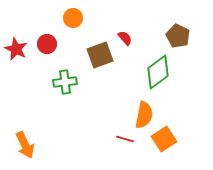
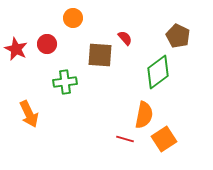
brown square: rotated 24 degrees clockwise
orange arrow: moved 4 px right, 31 px up
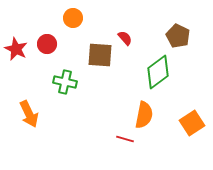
green cross: rotated 20 degrees clockwise
orange square: moved 28 px right, 16 px up
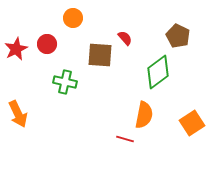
red star: rotated 20 degrees clockwise
orange arrow: moved 11 px left
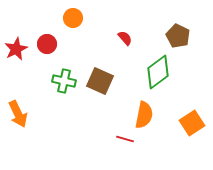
brown square: moved 26 px down; rotated 20 degrees clockwise
green cross: moved 1 px left, 1 px up
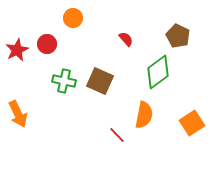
red semicircle: moved 1 px right, 1 px down
red star: moved 1 px right, 1 px down
red line: moved 8 px left, 4 px up; rotated 30 degrees clockwise
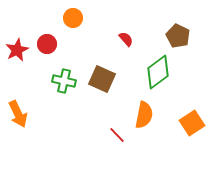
brown square: moved 2 px right, 2 px up
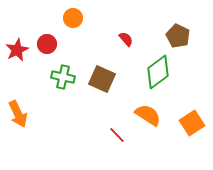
green cross: moved 1 px left, 4 px up
orange semicircle: moved 4 px right; rotated 68 degrees counterclockwise
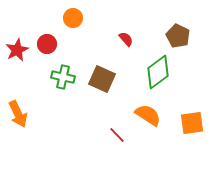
orange square: rotated 25 degrees clockwise
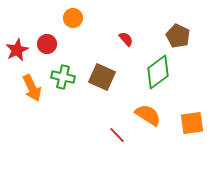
brown square: moved 2 px up
orange arrow: moved 14 px right, 26 px up
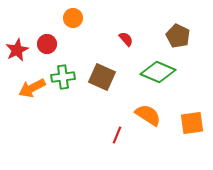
green diamond: rotated 60 degrees clockwise
green cross: rotated 20 degrees counterclockwise
orange arrow: rotated 88 degrees clockwise
red line: rotated 66 degrees clockwise
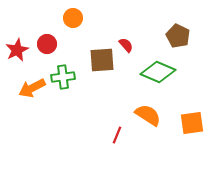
red semicircle: moved 6 px down
brown square: moved 17 px up; rotated 28 degrees counterclockwise
